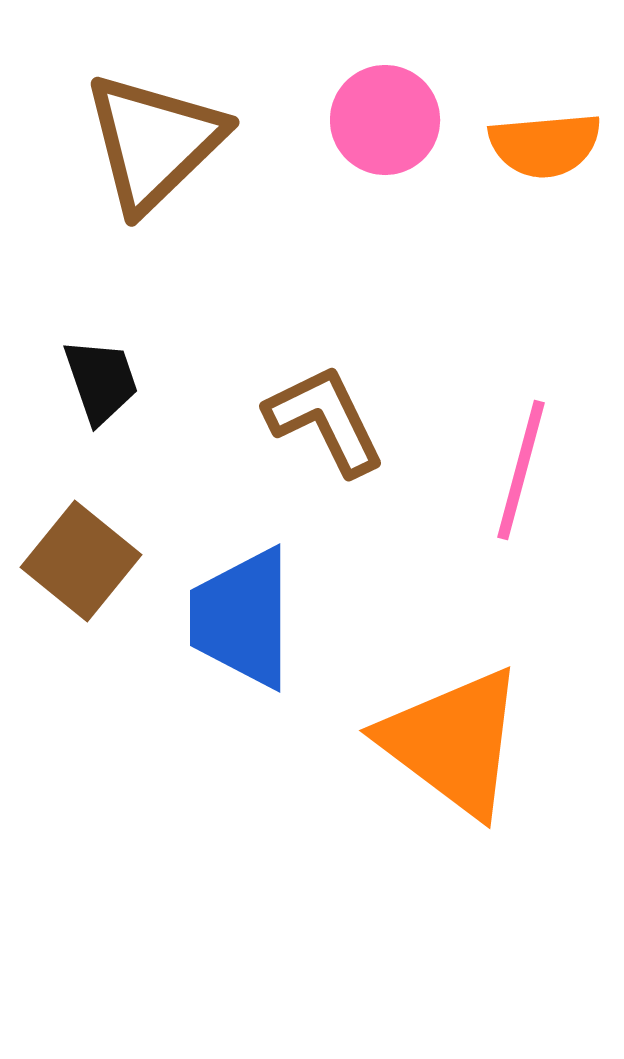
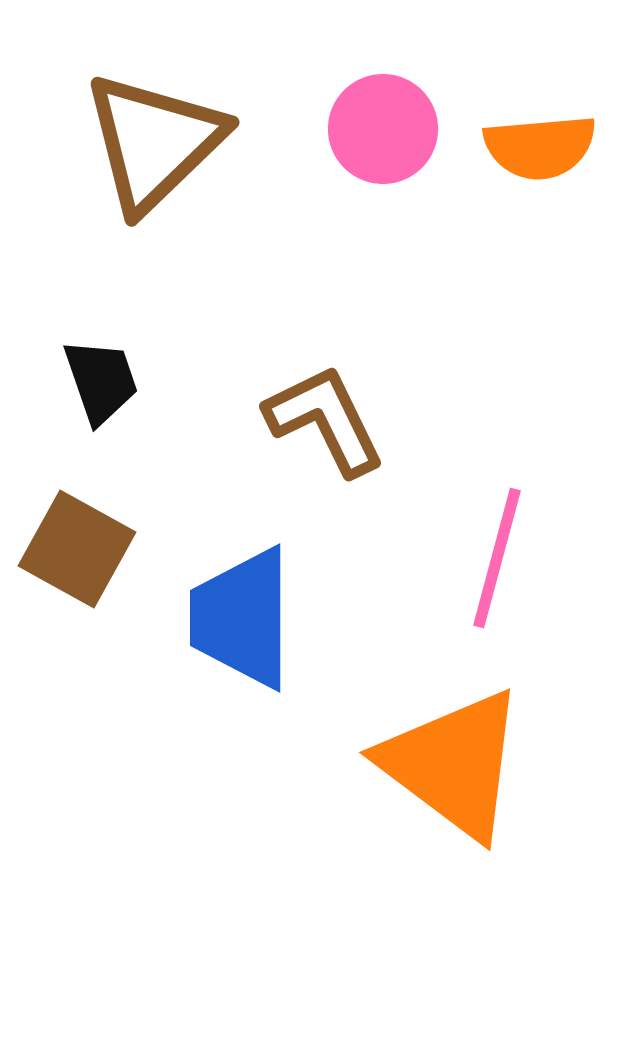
pink circle: moved 2 px left, 9 px down
orange semicircle: moved 5 px left, 2 px down
pink line: moved 24 px left, 88 px down
brown square: moved 4 px left, 12 px up; rotated 10 degrees counterclockwise
orange triangle: moved 22 px down
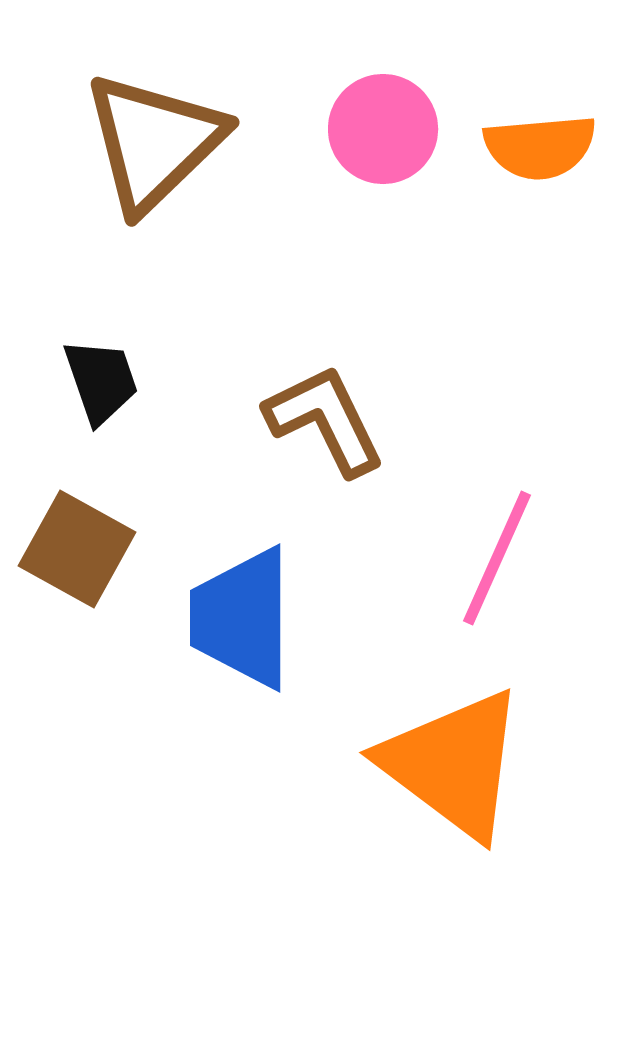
pink line: rotated 9 degrees clockwise
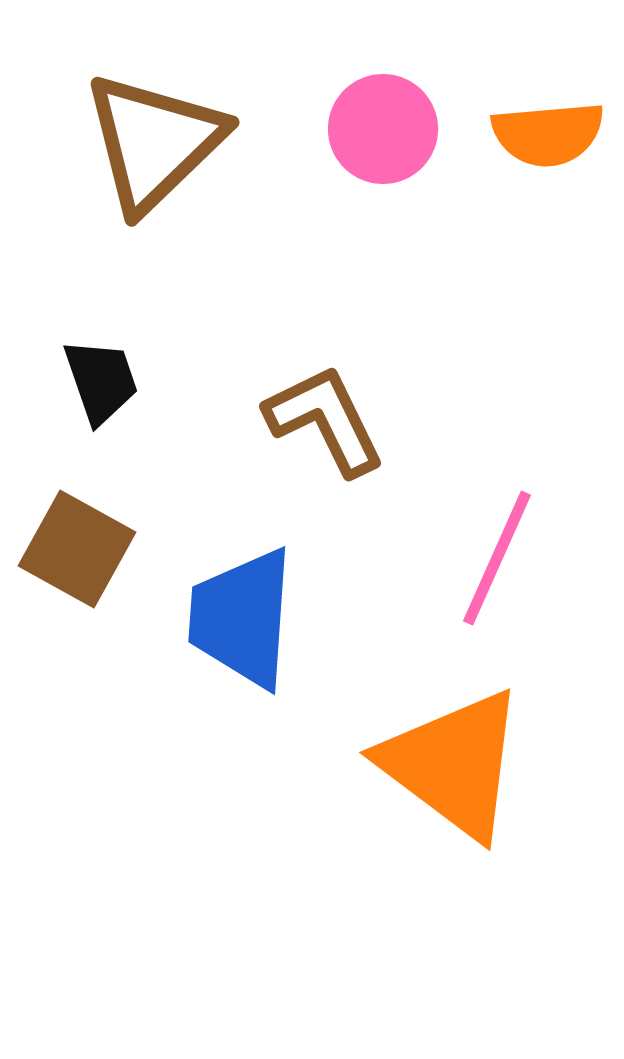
orange semicircle: moved 8 px right, 13 px up
blue trapezoid: rotated 4 degrees clockwise
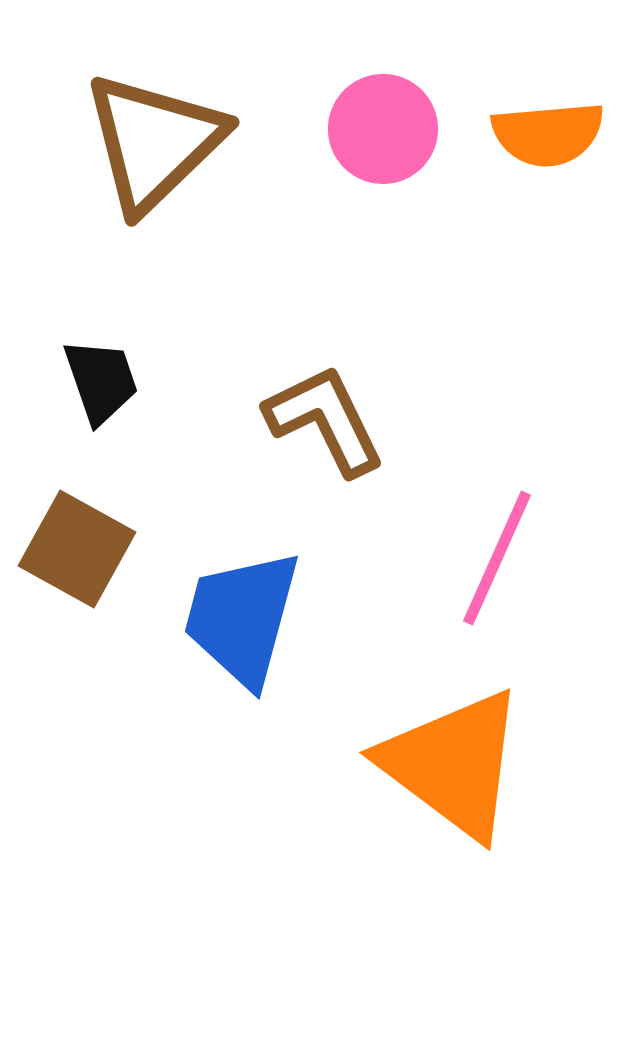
blue trapezoid: rotated 11 degrees clockwise
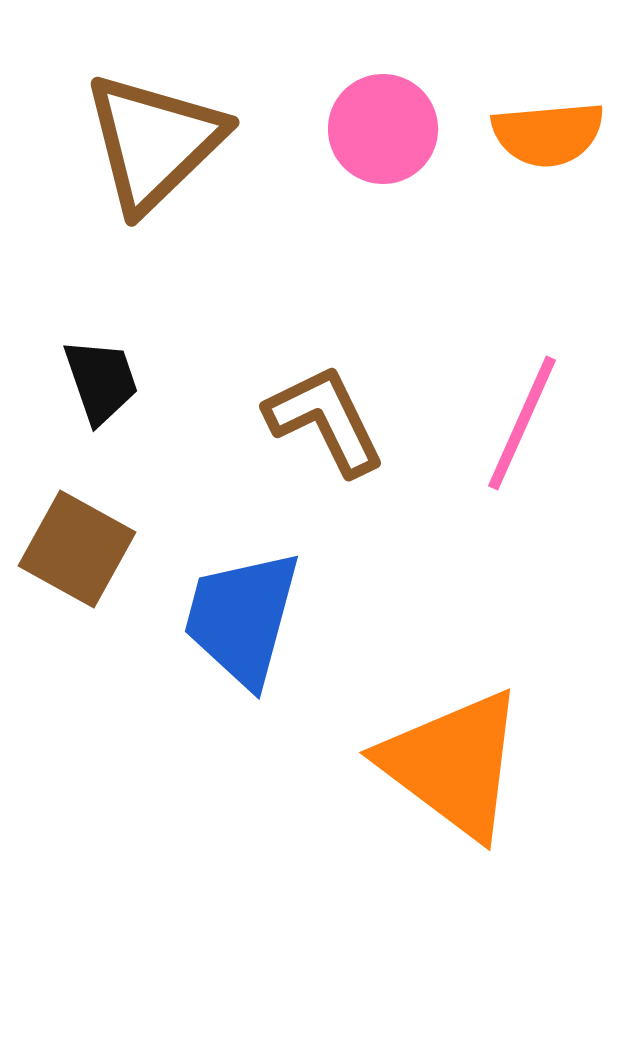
pink line: moved 25 px right, 135 px up
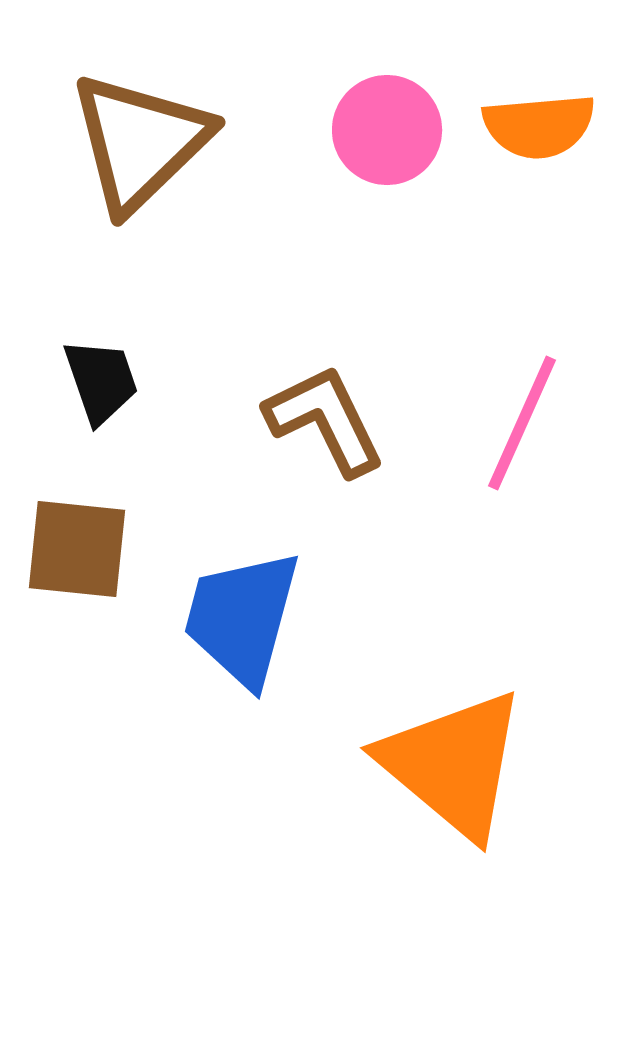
pink circle: moved 4 px right, 1 px down
orange semicircle: moved 9 px left, 8 px up
brown triangle: moved 14 px left
brown square: rotated 23 degrees counterclockwise
orange triangle: rotated 3 degrees clockwise
